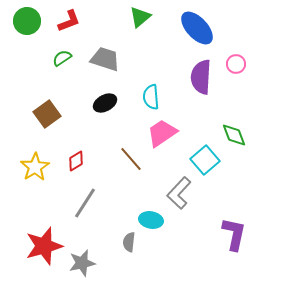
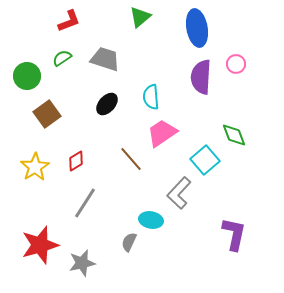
green circle: moved 55 px down
blue ellipse: rotated 33 degrees clockwise
black ellipse: moved 2 px right, 1 px down; rotated 20 degrees counterclockwise
gray semicircle: rotated 18 degrees clockwise
red star: moved 4 px left, 1 px up
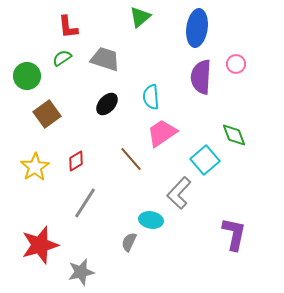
red L-shape: moved 1 px left, 6 px down; rotated 105 degrees clockwise
blue ellipse: rotated 18 degrees clockwise
gray star: moved 1 px left, 9 px down
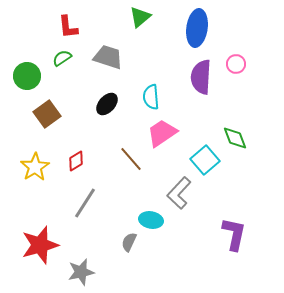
gray trapezoid: moved 3 px right, 2 px up
green diamond: moved 1 px right, 3 px down
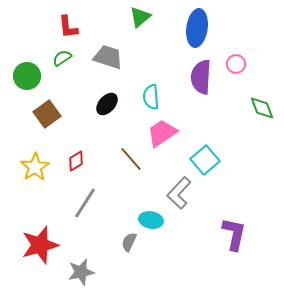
green diamond: moved 27 px right, 30 px up
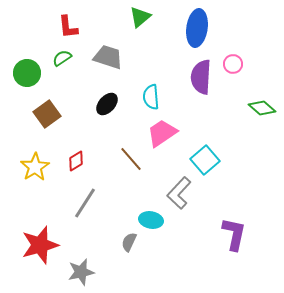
pink circle: moved 3 px left
green circle: moved 3 px up
green diamond: rotated 28 degrees counterclockwise
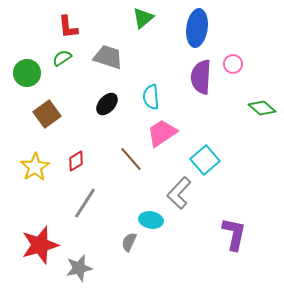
green triangle: moved 3 px right, 1 px down
gray star: moved 2 px left, 4 px up
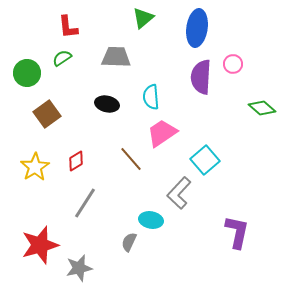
gray trapezoid: moved 8 px right; rotated 16 degrees counterclockwise
black ellipse: rotated 60 degrees clockwise
purple L-shape: moved 3 px right, 2 px up
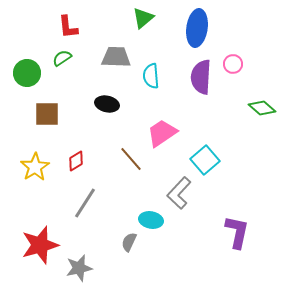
cyan semicircle: moved 21 px up
brown square: rotated 36 degrees clockwise
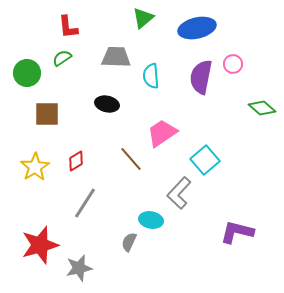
blue ellipse: rotated 69 degrees clockwise
purple semicircle: rotated 8 degrees clockwise
purple L-shape: rotated 88 degrees counterclockwise
